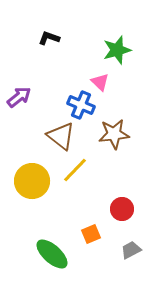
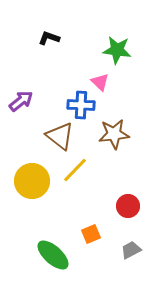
green star: rotated 24 degrees clockwise
purple arrow: moved 2 px right, 4 px down
blue cross: rotated 20 degrees counterclockwise
brown triangle: moved 1 px left
red circle: moved 6 px right, 3 px up
green ellipse: moved 1 px right, 1 px down
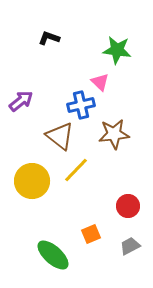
blue cross: rotated 16 degrees counterclockwise
yellow line: moved 1 px right
gray trapezoid: moved 1 px left, 4 px up
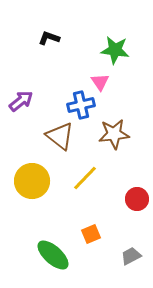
green star: moved 2 px left
pink triangle: rotated 12 degrees clockwise
yellow line: moved 9 px right, 8 px down
red circle: moved 9 px right, 7 px up
gray trapezoid: moved 1 px right, 10 px down
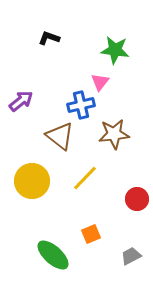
pink triangle: rotated 12 degrees clockwise
